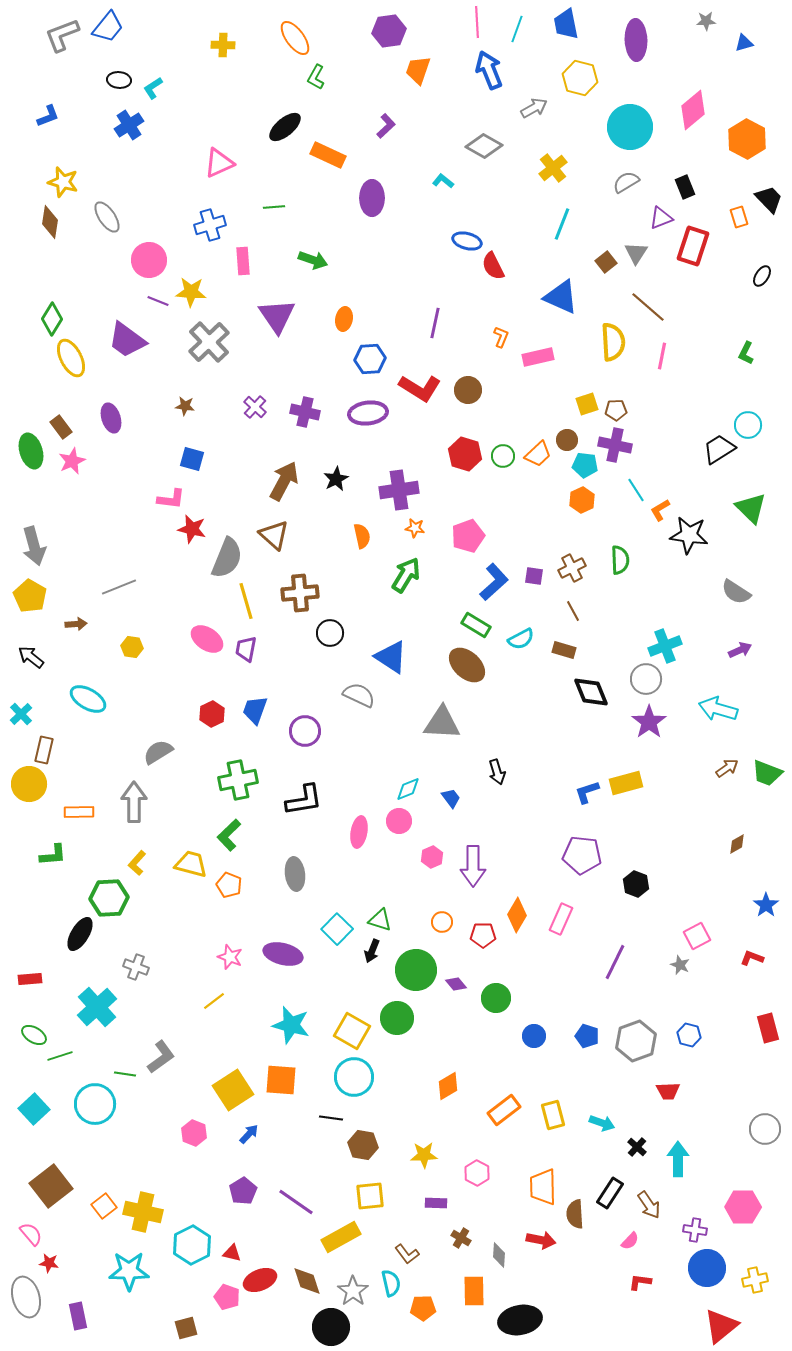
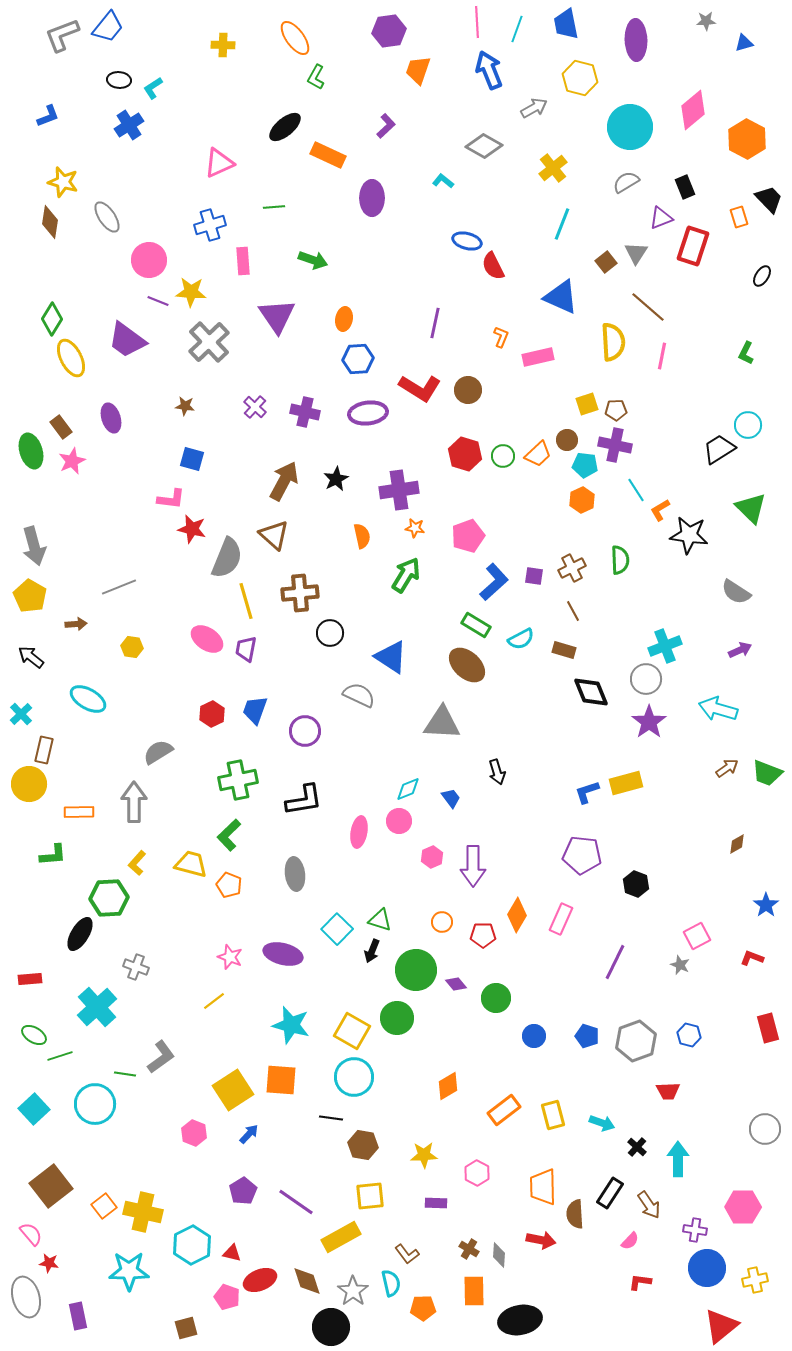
blue hexagon at (370, 359): moved 12 px left
brown cross at (461, 1238): moved 8 px right, 11 px down
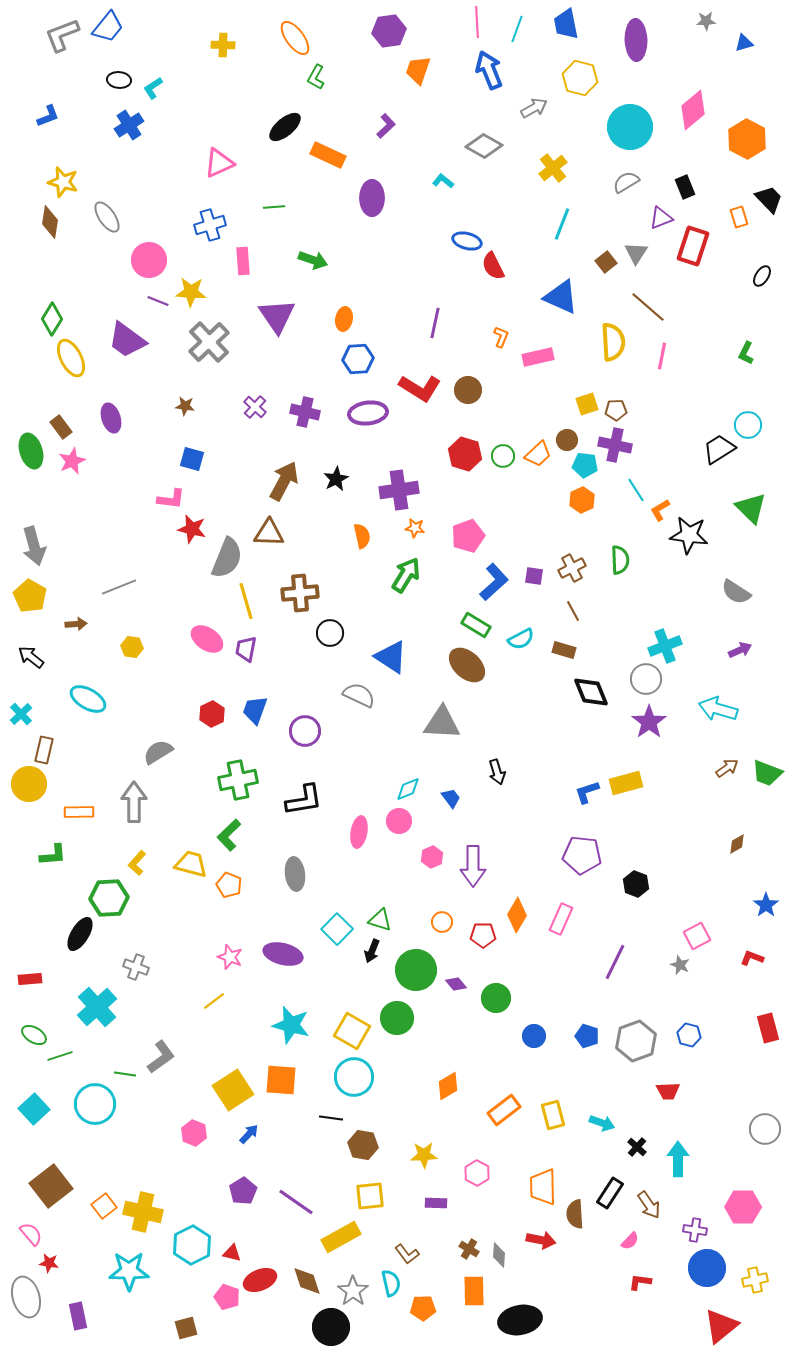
brown triangle at (274, 535): moved 5 px left, 2 px up; rotated 40 degrees counterclockwise
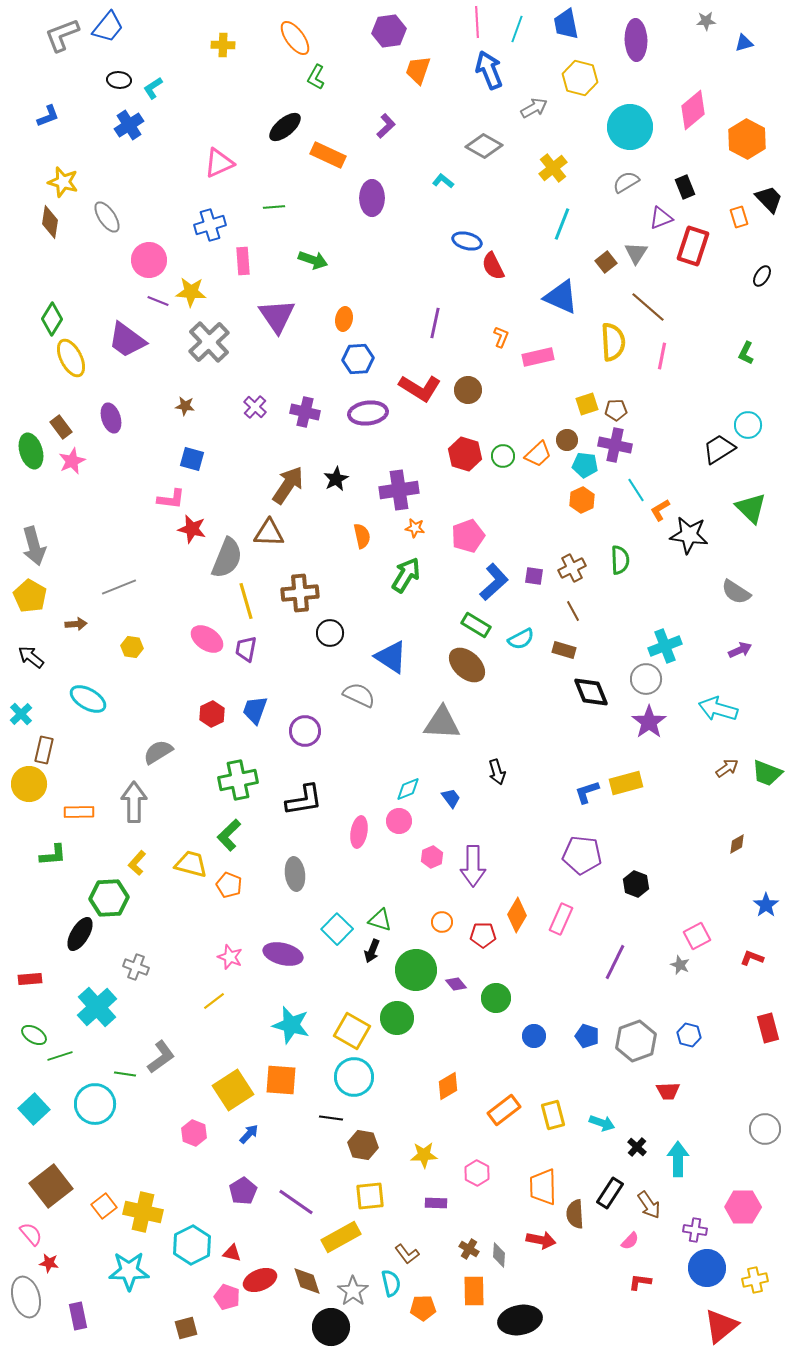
brown arrow at (284, 481): moved 4 px right, 4 px down; rotated 6 degrees clockwise
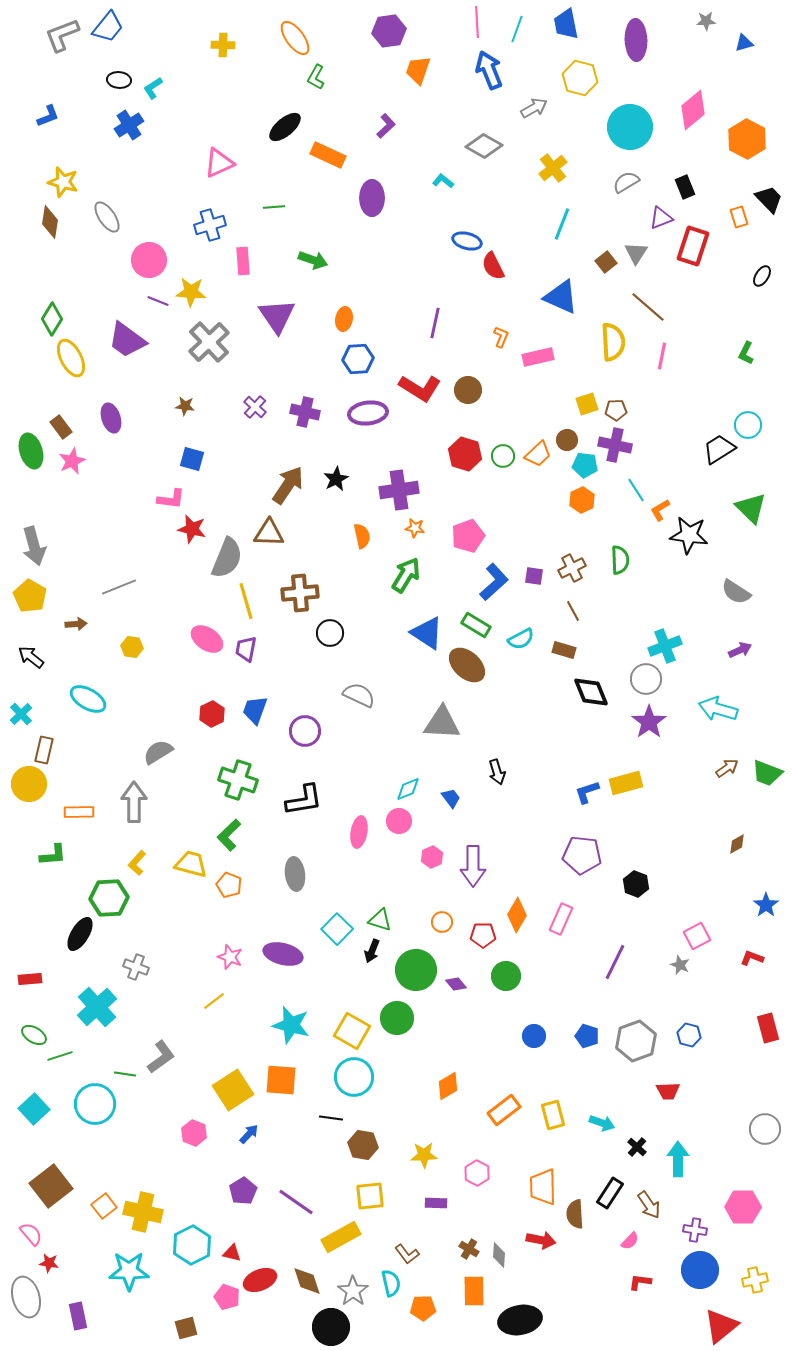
blue triangle at (391, 657): moved 36 px right, 24 px up
green cross at (238, 780): rotated 30 degrees clockwise
green circle at (496, 998): moved 10 px right, 22 px up
blue circle at (707, 1268): moved 7 px left, 2 px down
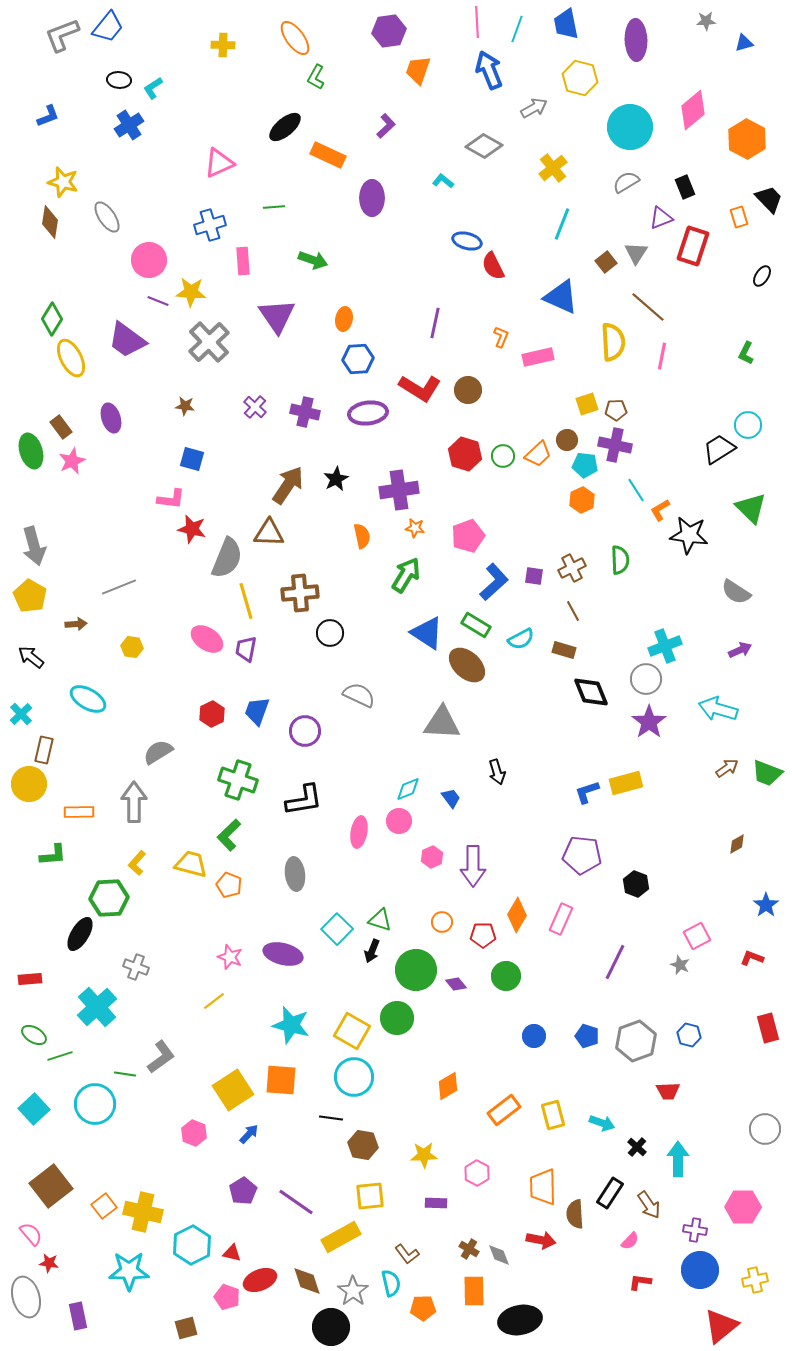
blue trapezoid at (255, 710): moved 2 px right, 1 px down
gray diamond at (499, 1255): rotated 25 degrees counterclockwise
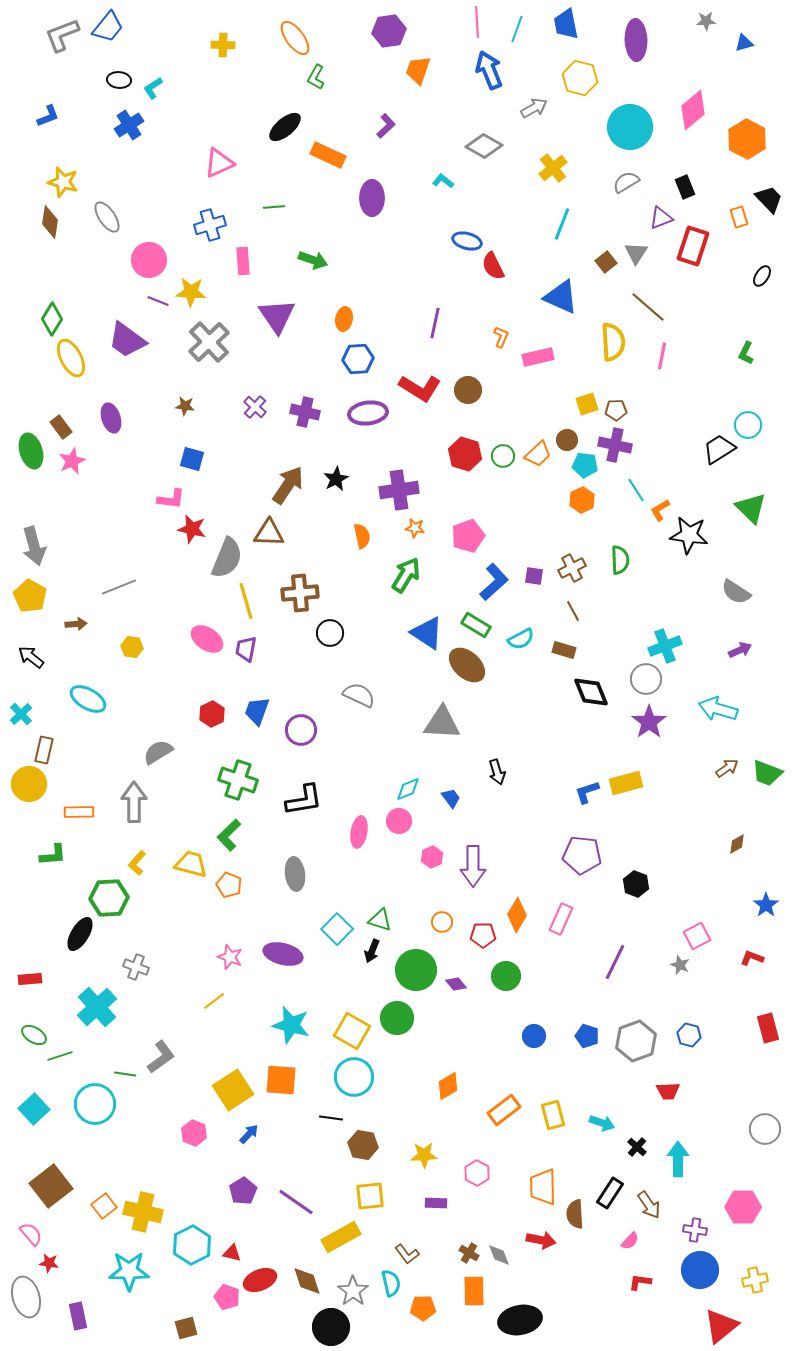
purple circle at (305, 731): moved 4 px left, 1 px up
brown cross at (469, 1249): moved 4 px down
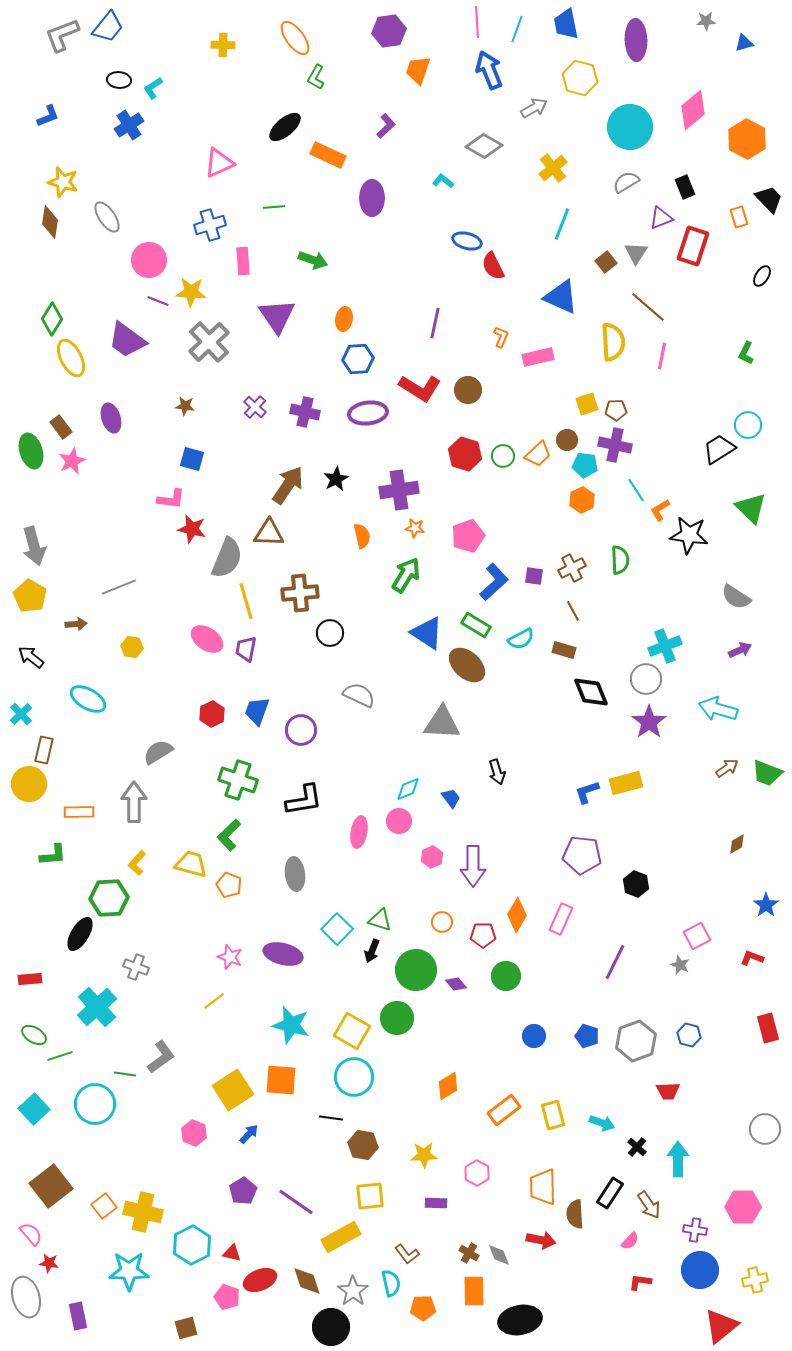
gray semicircle at (736, 592): moved 5 px down
